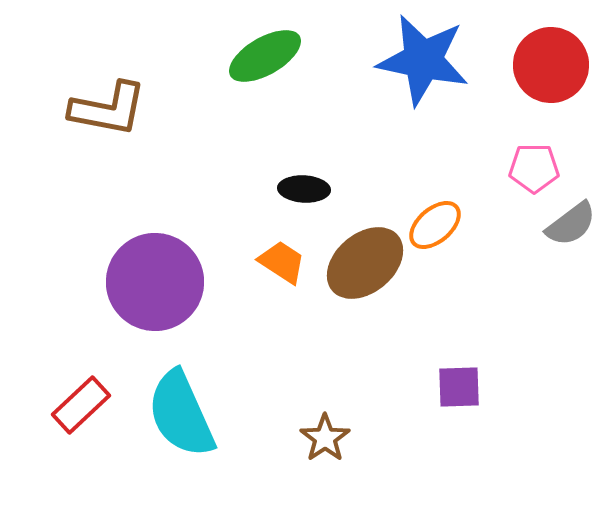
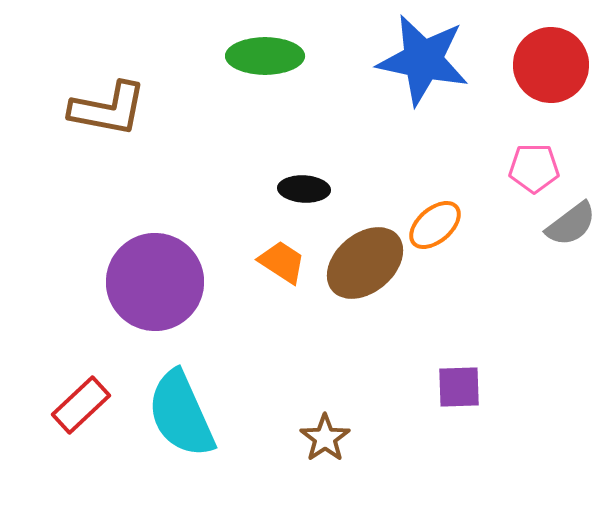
green ellipse: rotated 30 degrees clockwise
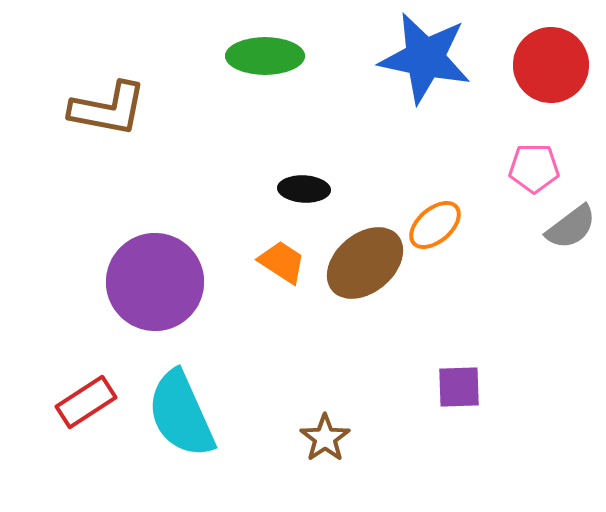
blue star: moved 2 px right, 2 px up
gray semicircle: moved 3 px down
red rectangle: moved 5 px right, 3 px up; rotated 10 degrees clockwise
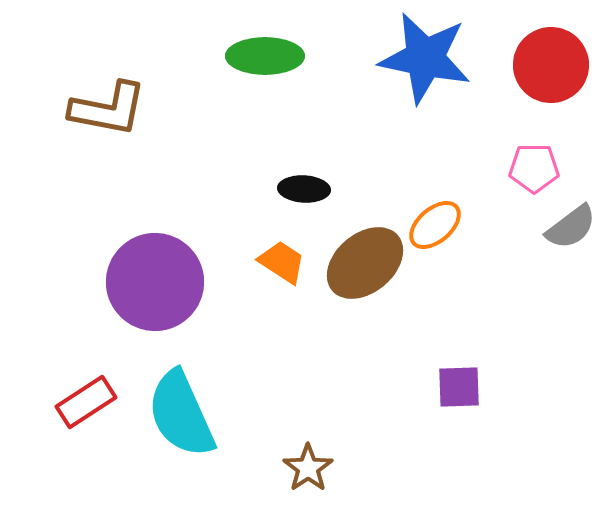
brown star: moved 17 px left, 30 px down
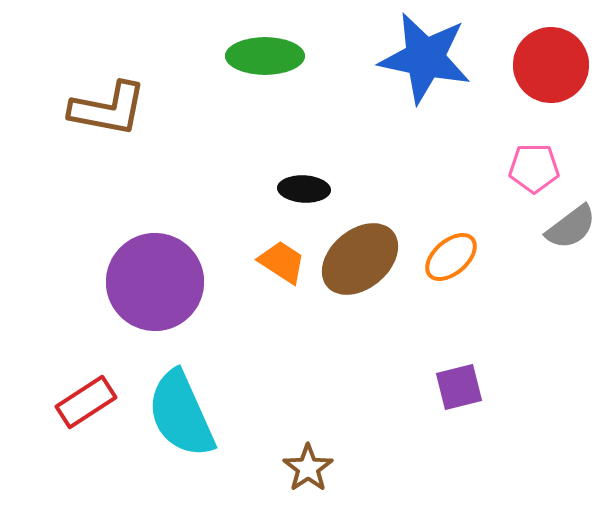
orange ellipse: moved 16 px right, 32 px down
brown ellipse: moved 5 px left, 4 px up
purple square: rotated 12 degrees counterclockwise
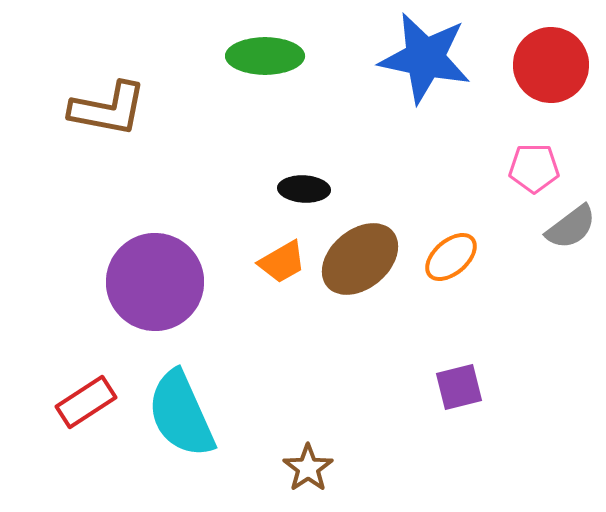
orange trapezoid: rotated 117 degrees clockwise
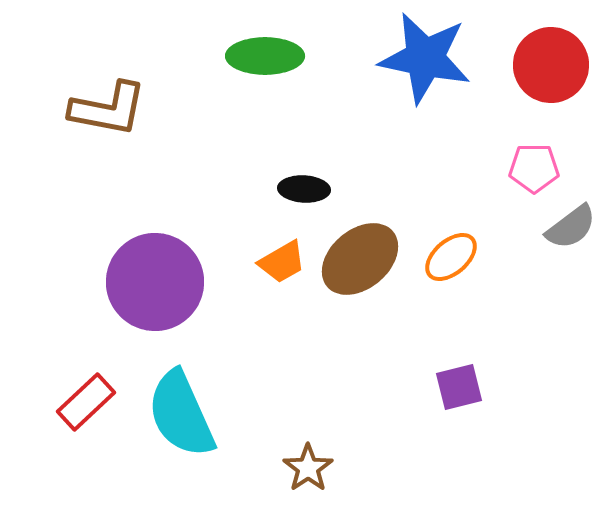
red rectangle: rotated 10 degrees counterclockwise
